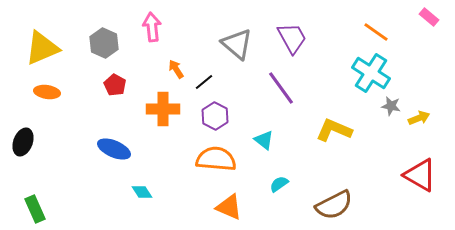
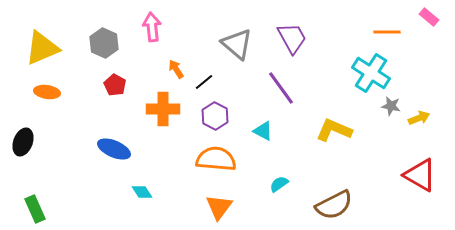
orange line: moved 11 px right; rotated 36 degrees counterclockwise
cyan triangle: moved 1 px left, 9 px up; rotated 10 degrees counterclockwise
orange triangle: moved 10 px left; rotated 44 degrees clockwise
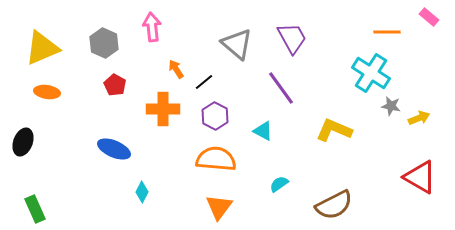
red triangle: moved 2 px down
cyan diamond: rotated 60 degrees clockwise
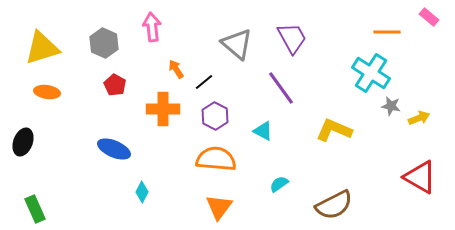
yellow triangle: rotated 6 degrees clockwise
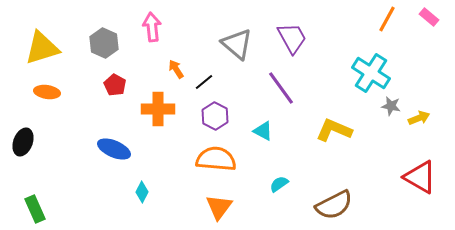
orange line: moved 13 px up; rotated 60 degrees counterclockwise
orange cross: moved 5 px left
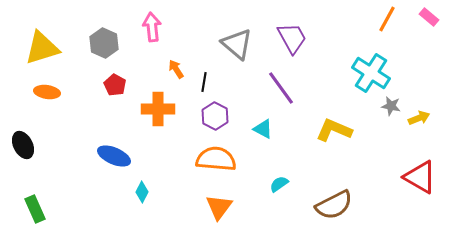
black line: rotated 42 degrees counterclockwise
cyan triangle: moved 2 px up
black ellipse: moved 3 px down; rotated 48 degrees counterclockwise
blue ellipse: moved 7 px down
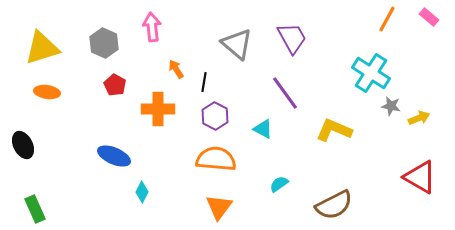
purple line: moved 4 px right, 5 px down
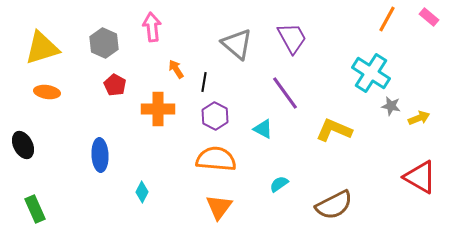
blue ellipse: moved 14 px left, 1 px up; rotated 64 degrees clockwise
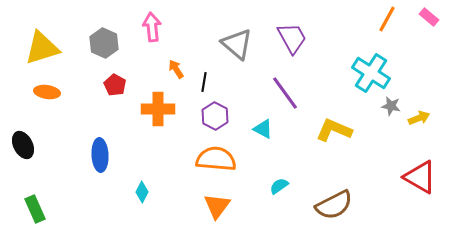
cyan semicircle: moved 2 px down
orange triangle: moved 2 px left, 1 px up
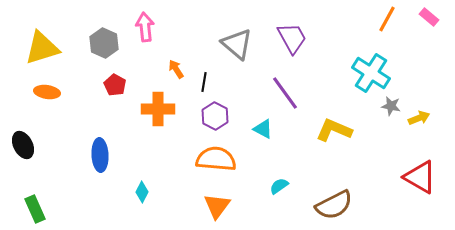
pink arrow: moved 7 px left
